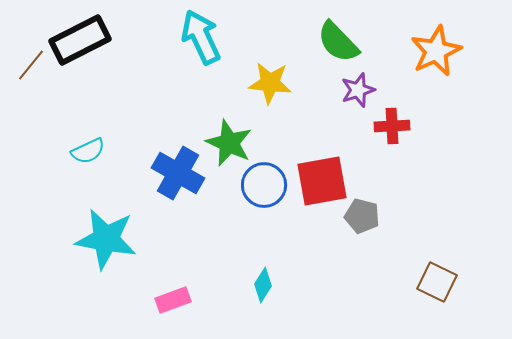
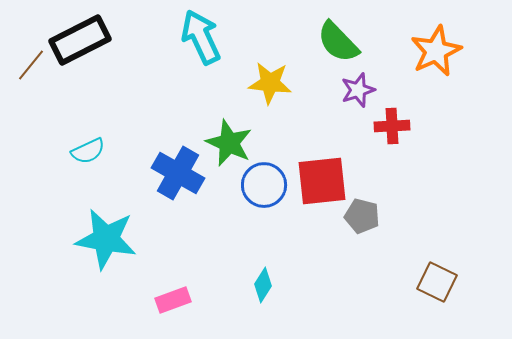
red square: rotated 4 degrees clockwise
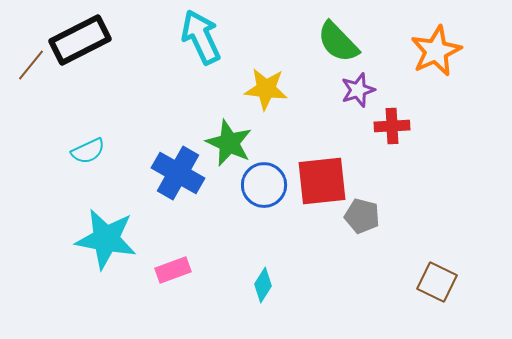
yellow star: moved 4 px left, 6 px down
pink rectangle: moved 30 px up
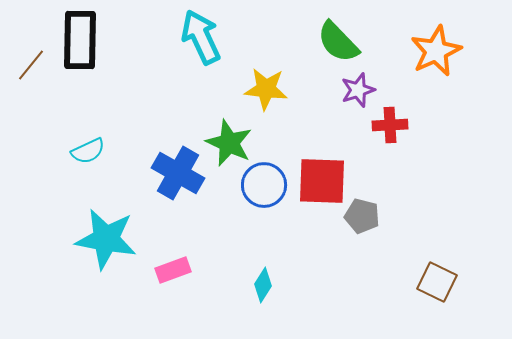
black rectangle: rotated 62 degrees counterclockwise
red cross: moved 2 px left, 1 px up
red square: rotated 8 degrees clockwise
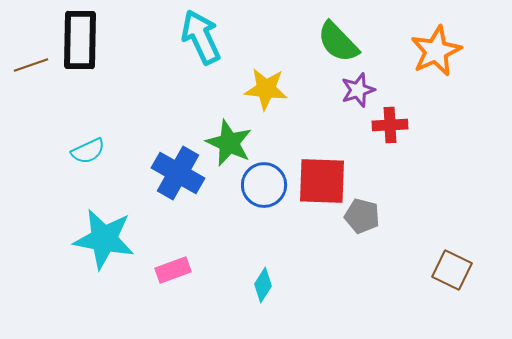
brown line: rotated 32 degrees clockwise
cyan star: moved 2 px left
brown square: moved 15 px right, 12 px up
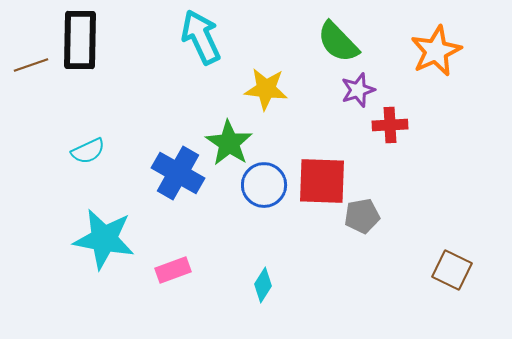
green star: rotated 9 degrees clockwise
gray pentagon: rotated 24 degrees counterclockwise
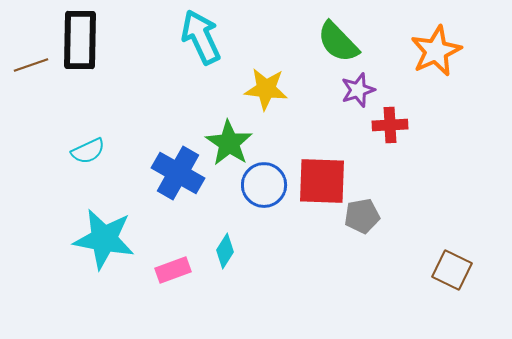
cyan diamond: moved 38 px left, 34 px up
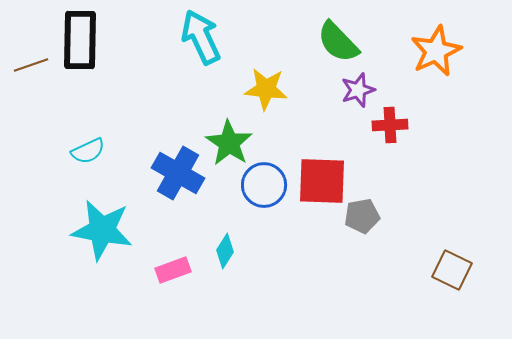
cyan star: moved 2 px left, 9 px up
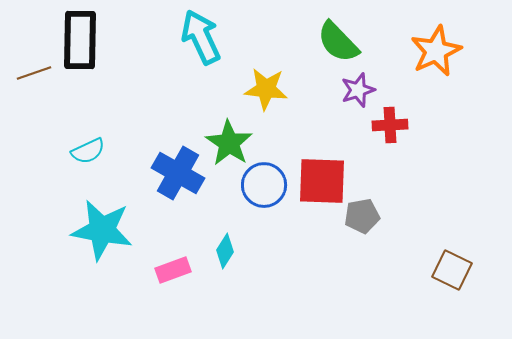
brown line: moved 3 px right, 8 px down
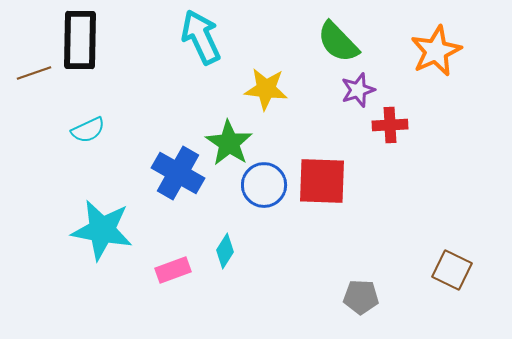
cyan semicircle: moved 21 px up
gray pentagon: moved 1 px left, 81 px down; rotated 12 degrees clockwise
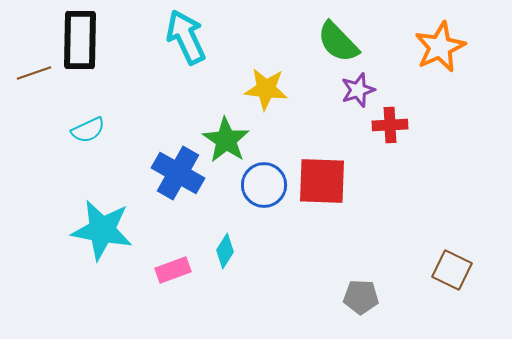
cyan arrow: moved 15 px left
orange star: moved 4 px right, 4 px up
green star: moved 3 px left, 3 px up
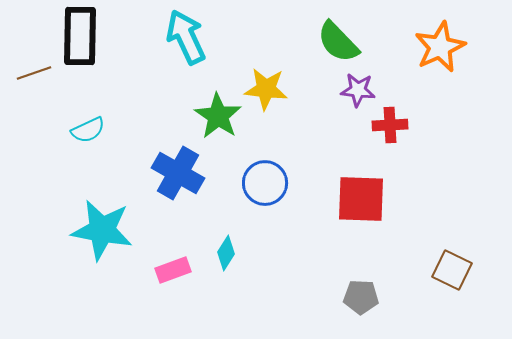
black rectangle: moved 4 px up
purple star: rotated 24 degrees clockwise
green star: moved 8 px left, 24 px up
red square: moved 39 px right, 18 px down
blue circle: moved 1 px right, 2 px up
cyan diamond: moved 1 px right, 2 px down
